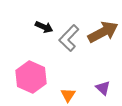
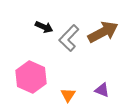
purple triangle: moved 1 px left, 2 px down; rotated 21 degrees counterclockwise
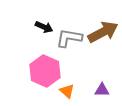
gray L-shape: rotated 56 degrees clockwise
pink hexagon: moved 14 px right, 6 px up
purple triangle: rotated 21 degrees counterclockwise
orange triangle: moved 1 px left, 4 px up; rotated 21 degrees counterclockwise
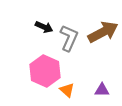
gray L-shape: rotated 104 degrees clockwise
orange triangle: moved 1 px up
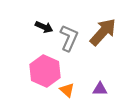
brown arrow: rotated 20 degrees counterclockwise
purple triangle: moved 2 px left, 1 px up
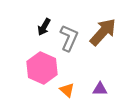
black arrow: rotated 96 degrees clockwise
pink hexagon: moved 3 px left, 3 px up
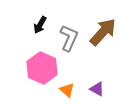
black arrow: moved 4 px left, 2 px up
purple triangle: moved 3 px left; rotated 28 degrees clockwise
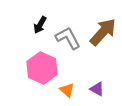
gray L-shape: moved 1 px left; rotated 52 degrees counterclockwise
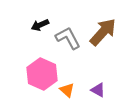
black arrow: rotated 36 degrees clockwise
pink hexagon: moved 6 px down
purple triangle: moved 1 px right, 1 px down
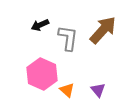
brown arrow: moved 2 px up
gray L-shape: rotated 36 degrees clockwise
purple triangle: rotated 21 degrees clockwise
